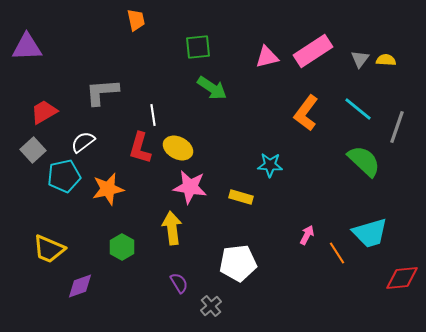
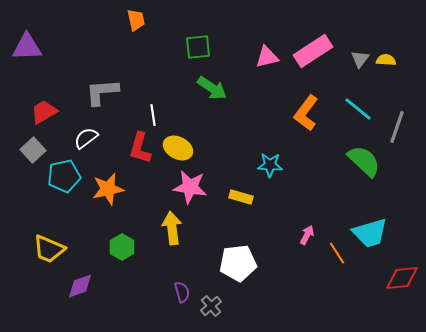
white semicircle: moved 3 px right, 4 px up
purple semicircle: moved 3 px right, 9 px down; rotated 15 degrees clockwise
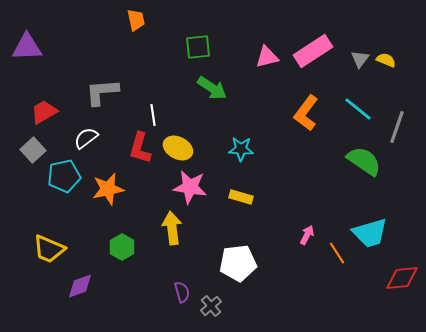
yellow semicircle: rotated 18 degrees clockwise
green semicircle: rotated 9 degrees counterclockwise
cyan star: moved 29 px left, 16 px up
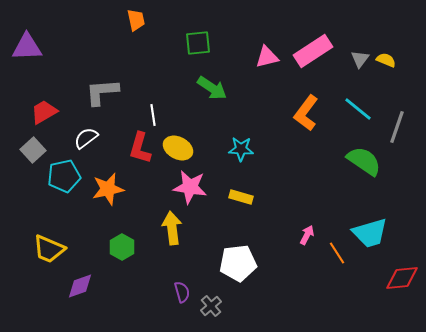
green square: moved 4 px up
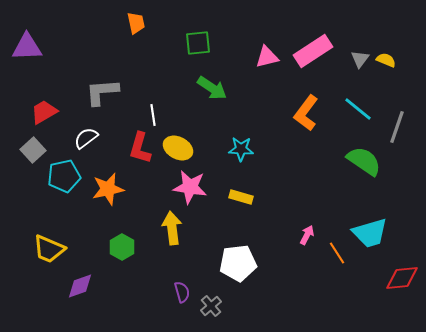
orange trapezoid: moved 3 px down
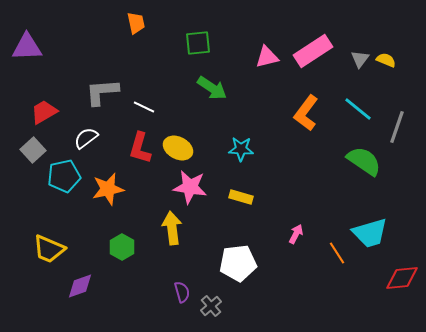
white line: moved 9 px left, 8 px up; rotated 55 degrees counterclockwise
pink arrow: moved 11 px left, 1 px up
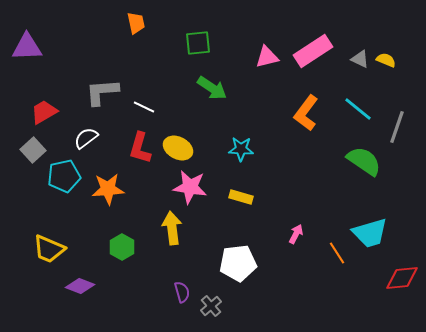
gray triangle: rotated 42 degrees counterclockwise
orange star: rotated 8 degrees clockwise
purple diamond: rotated 40 degrees clockwise
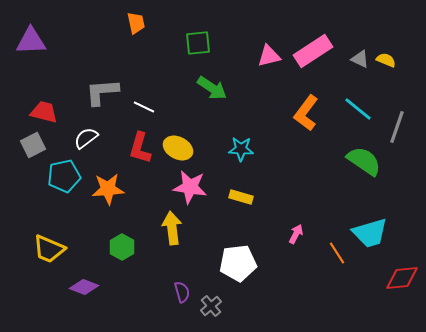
purple triangle: moved 4 px right, 6 px up
pink triangle: moved 2 px right, 1 px up
red trapezoid: rotated 44 degrees clockwise
gray square: moved 5 px up; rotated 15 degrees clockwise
purple diamond: moved 4 px right, 1 px down
